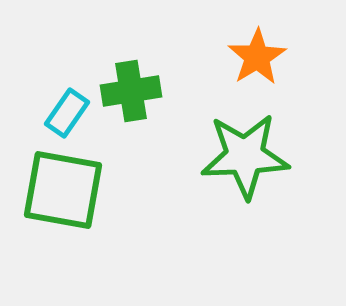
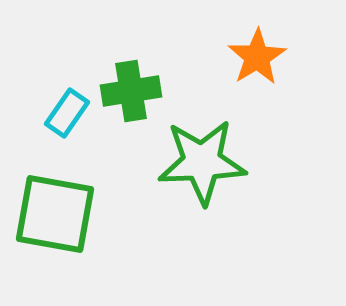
green star: moved 43 px left, 6 px down
green square: moved 8 px left, 24 px down
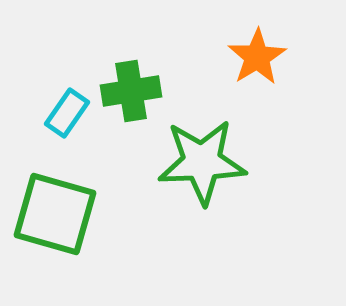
green square: rotated 6 degrees clockwise
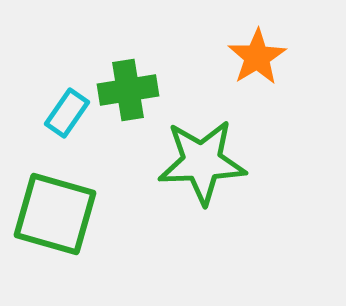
green cross: moved 3 px left, 1 px up
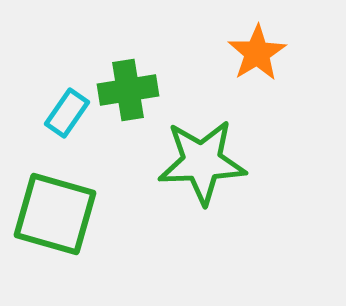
orange star: moved 4 px up
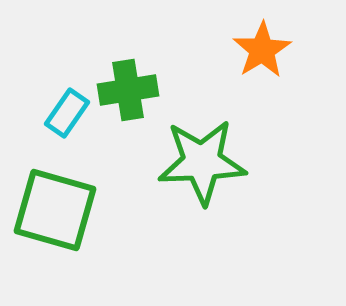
orange star: moved 5 px right, 3 px up
green square: moved 4 px up
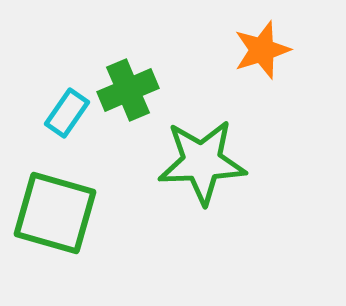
orange star: rotated 14 degrees clockwise
green cross: rotated 14 degrees counterclockwise
green square: moved 3 px down
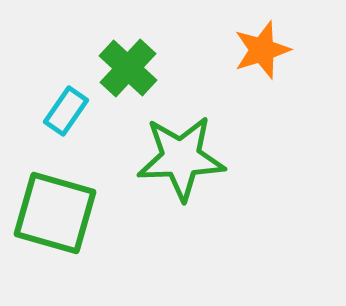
green cross: moved 22 px up; rotated 24 degrees counterclockwise
cyan rectangle: moved 1 px left, 2 px up
green star: moved 21 px left, 4 px up
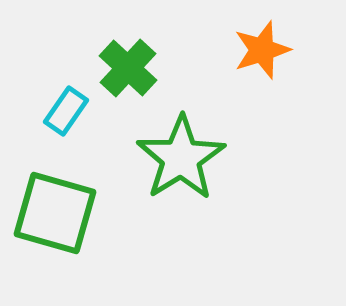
green star: rotated 30 degrees counterclockwise
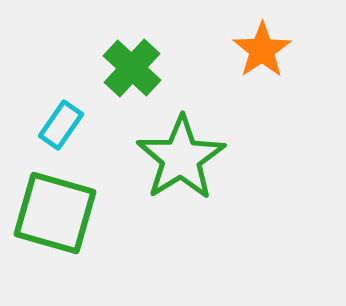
orange star: rotated 16 degrees counterclockwise
green cross: moved 4 px right
cyan rectangle: moved 5 px left, 14 px down
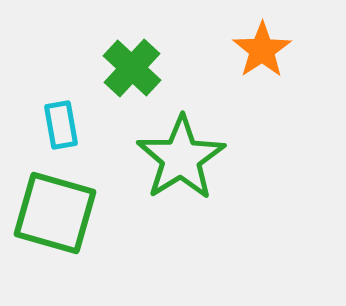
cyan rectangle: rotated 45 degrees counterclockwise
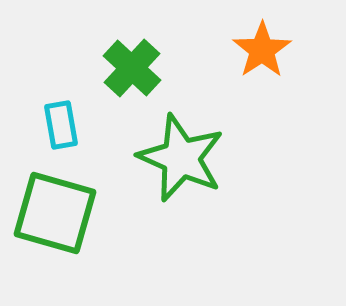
green star: rotated 16 degrees counterclockwise
